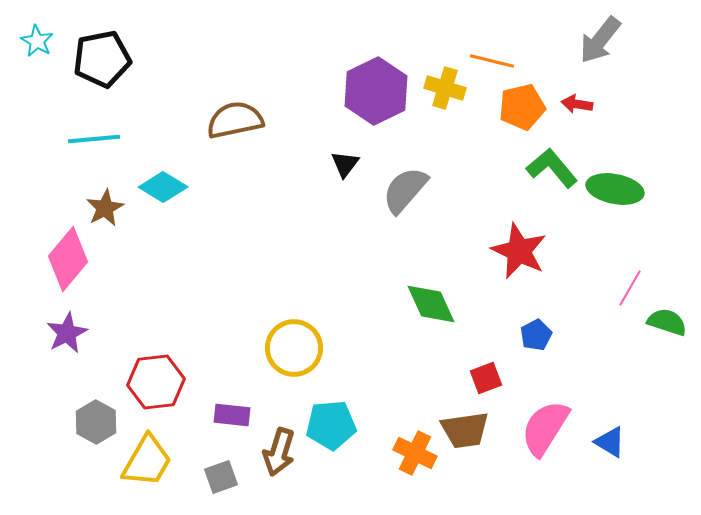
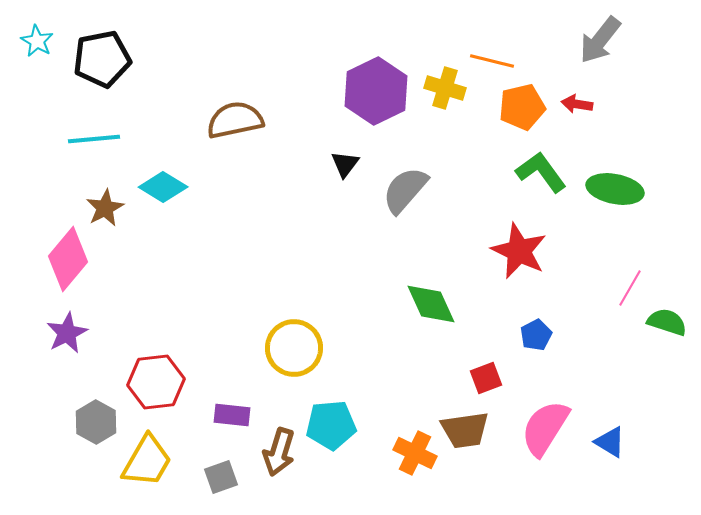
green L-shape: moved 11 px left, 4 px down; rotated 4 degrees clockwise
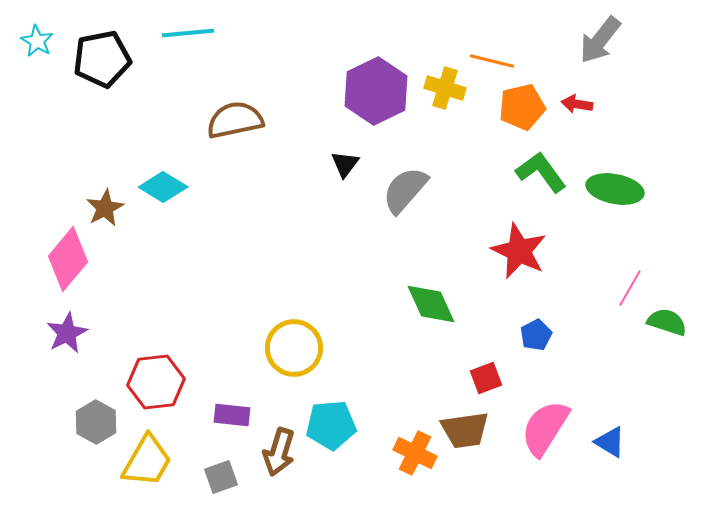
cyan line: moved 94 px right, 106 px up
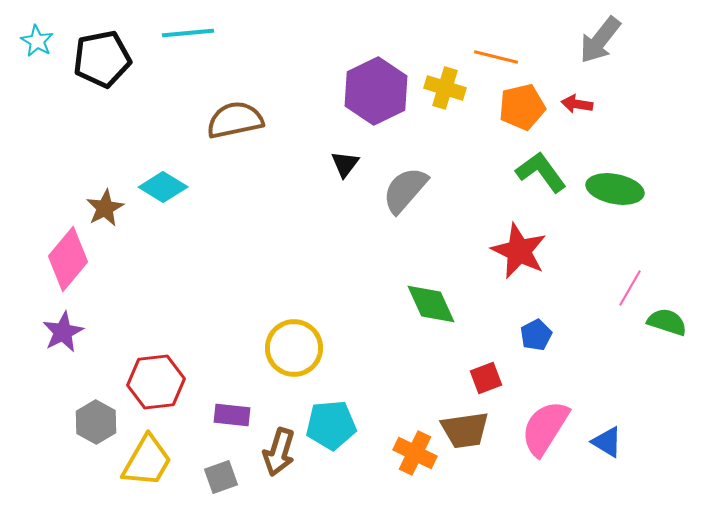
orange line: moved 4 px right, 4 px up
purple star: moved 4 px left, 1 px up
blue triangle: moved 3 px left
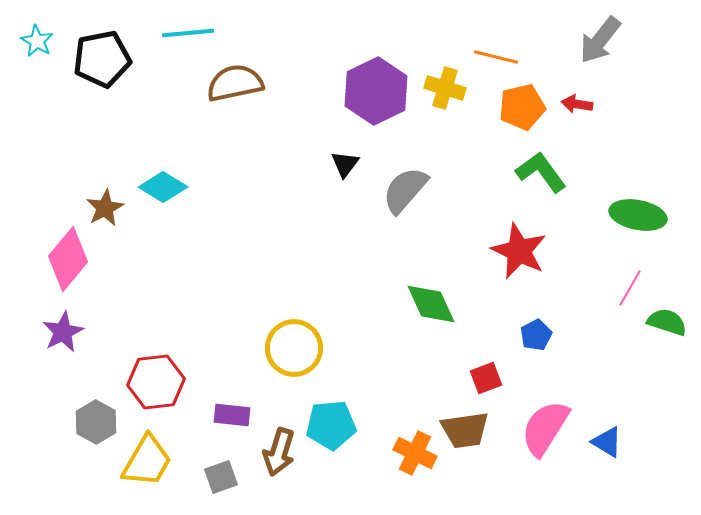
brown semicircle: moved 37 px up
green ellipse: moved 23 px right, 26 px down
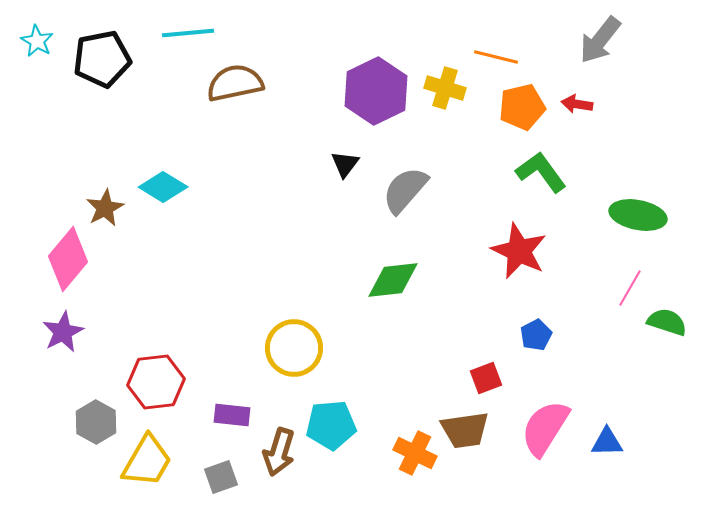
green diamond: moved 38 px left, 24 px up; rotated 72 degrees counterclockwise
blue triangle: rotated 32 degrees counterclockwise
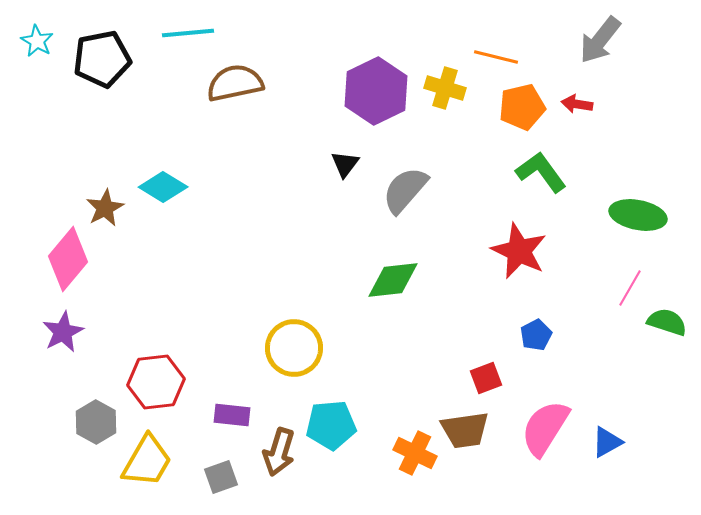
blue triangle: rotated 28 degrees counterclockwise
